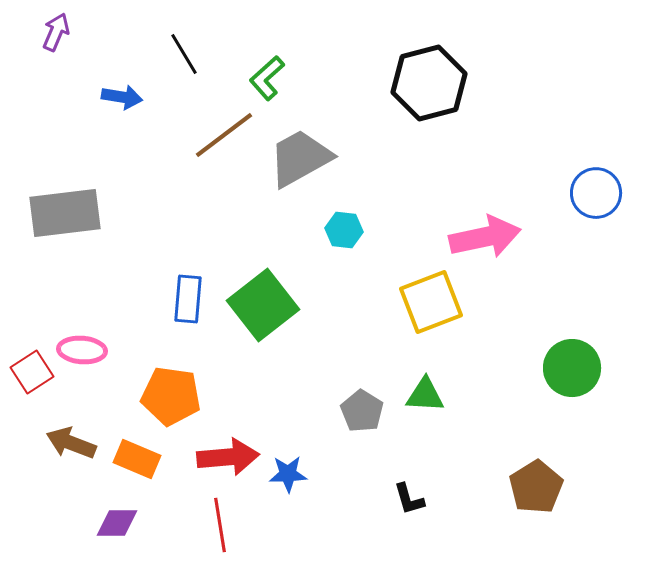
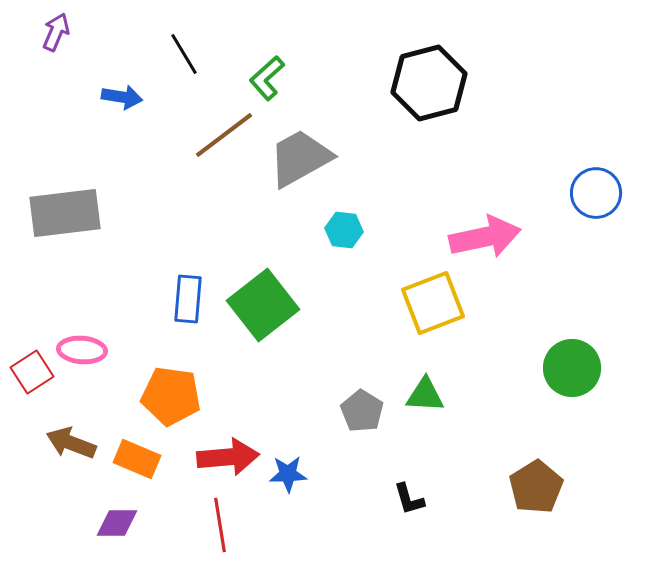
yellow square: moved 2 px right, 1 px down
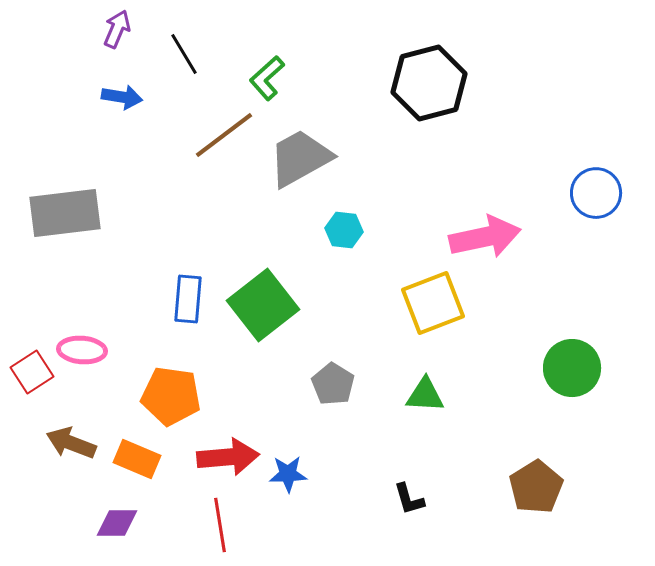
purple arrow: moved 61 px right, 3 px up
gray pentagon: moved 29 px left, 27 px up
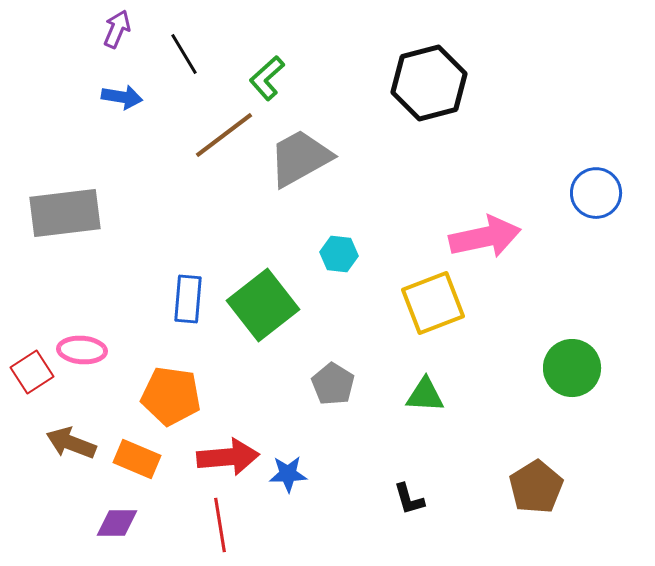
cyan hexagon: moved 5 px left, 24 px down
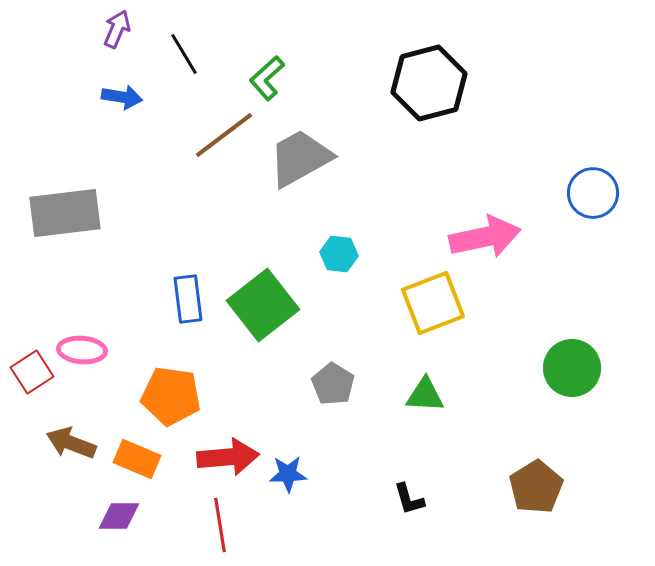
blue circle: moved 3 px left
blue rectangle: rotated 12 degrees counterclockwise
purple diamond: moved 2 px right, 7 px up
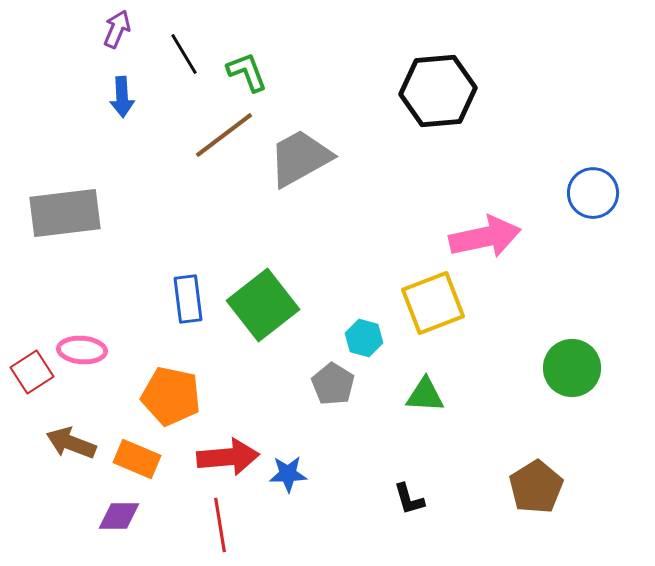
green L-shape: moved 20 px left, 6 px up; rotated 111 degrees clockwise
black hexagon: moved 9 px right, 8 px down; rotated 10 degrees clockwise
blue arrow: rotated 78 degrees clockwise
cyan hexagon: moved 25 px right, 84 px down; rotated 9 degrees clockwise
orange pentagon: rotated 4 degrees clockwise
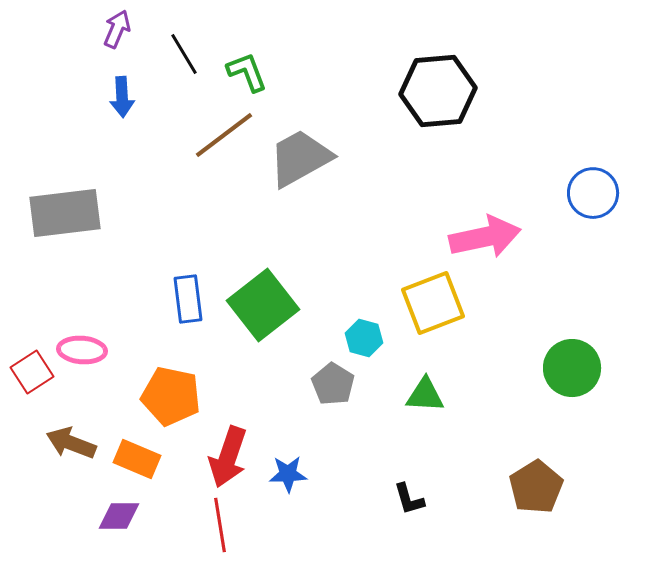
red arrow: rotated 114 degrees clockwise
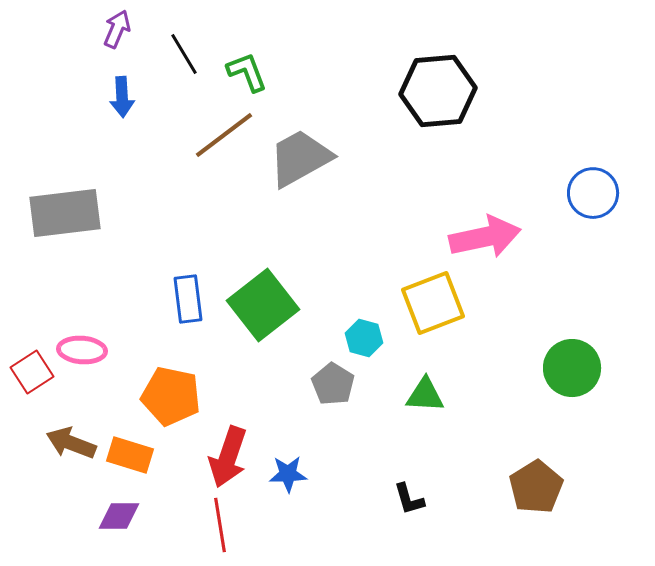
orange rectangle: moved 7 px left, 4 px up; rotated 6 degrees counterclockwise
